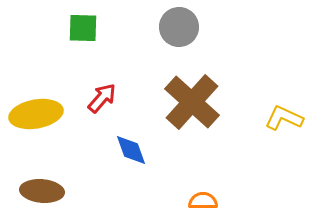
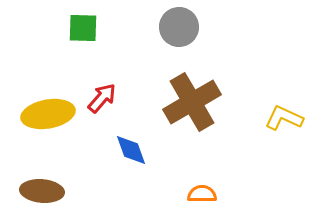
brown cross: rotated 18 degrees clockwise
yellow ellipse: moved 12 px right
orange semicircle: moved 1 px left, 7 px up
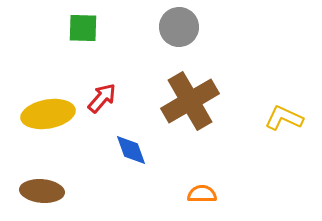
brown cross: moved 2 px left, 1 px up
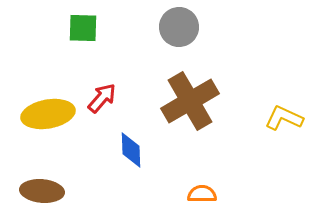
blue diamond: rotated 18 degrees clockwise
